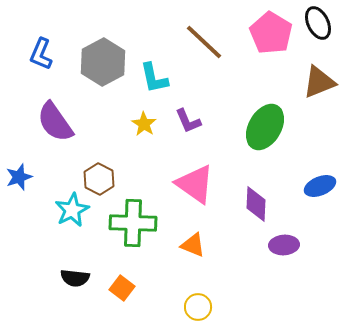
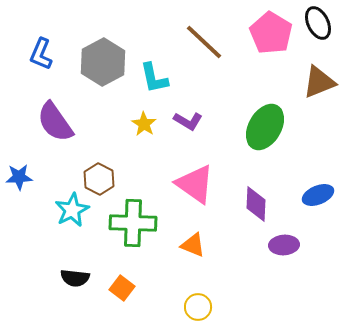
purple L-shape: rotated 36 degrees counterclockwise
blue star: rotated 16 degrees clockwise
blue ellipse: moved 2 px left, 9 px down
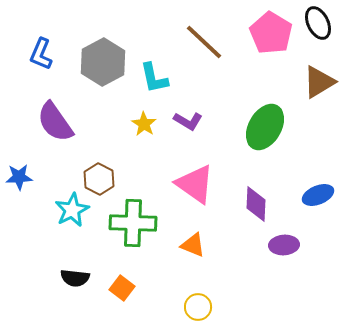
brown triangle: rotated 9 degrees counterclockwise
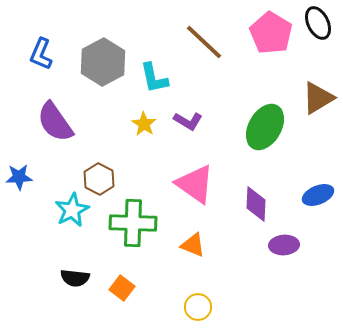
brown triangle: moved 1 px left, 16 px down
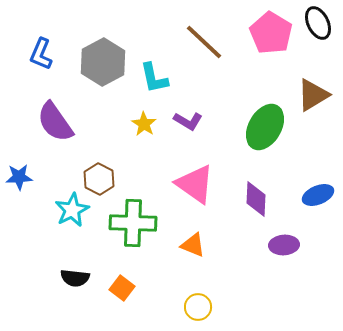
brown triangle: moved 5 px left, 3 px up
purple diamond: moved 5 px up
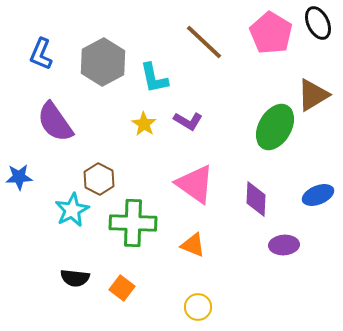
green ellipse: moved 10 px right
